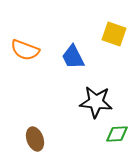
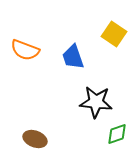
yellow square: rotated 15 degrees clockwise
blue trapezoid: rotated 8 degrees clockwise
green diamond: rotated 15 degrees counterclockwise
brown ellipse: rotated 50 degrees counterclockwise
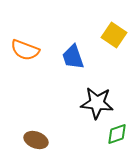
yellow square: moved 1 px down
black star: moved 1 px right, 1 px down
brown ellipse: moved 1 px right, 1 px down
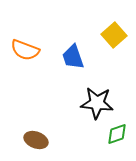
yellow square: rotated 15 degrees clockwise
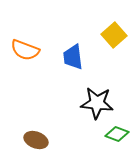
blue trapezoid: rotated 12 degrees clockwise
green diamond: rotated 40 degrees clockwise
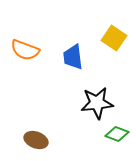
yellow square: moved 3 px down; rotated 15 degrees counterclockwise
black star: rotated 12 degrees counterclockwise
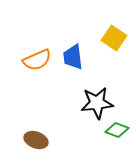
orange semicircle: moved 12 px right, 10 px down; rotated 44 degrees counterclockwise
green diamond: moved 4 px up
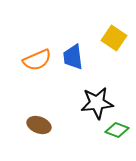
brown ellipse: moved 3 px right, 15 px up
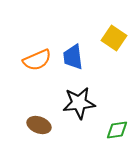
black star: moved 18 px left
green diamond: rotated 30 degrees counterclockwise
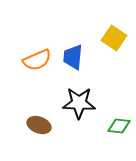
blue trapezoid: rotated 12 degrees clockwise
black star: rotated 8 degrees clockwise
green diamond: moved 2 px right, 4 px up; rotated 15 degrees clockwise
